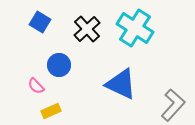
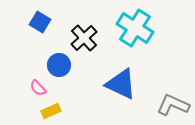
black cross: moved 3 px left, 9 px down
pink semicircle: moved 2 px right, 2 px down
gray L-shape: rotated 108 degrees counterclockwise
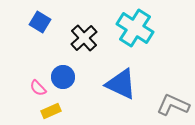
blue circle: moved 4 px right, 12 px down
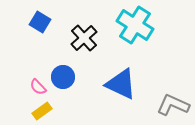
cyan cross: moved 3 px up
pink semicircle: moved 1 px up
yellow rectangle: moved 9 px left; rotated 12 degrees counterclockwise
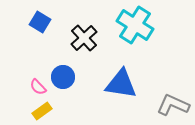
blue triangle: rotated 16 degrees counterclockwise
